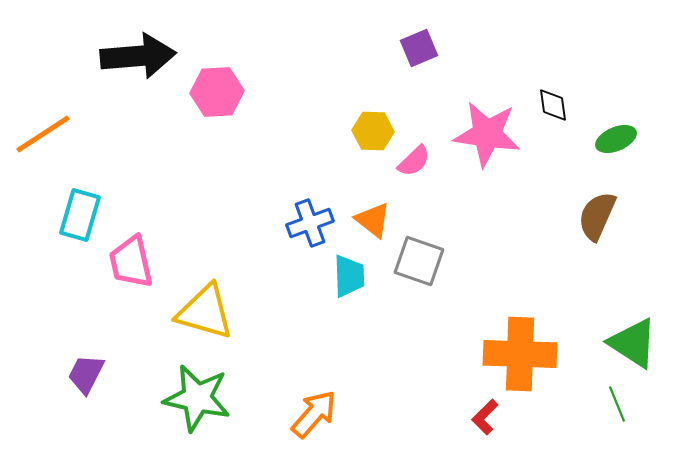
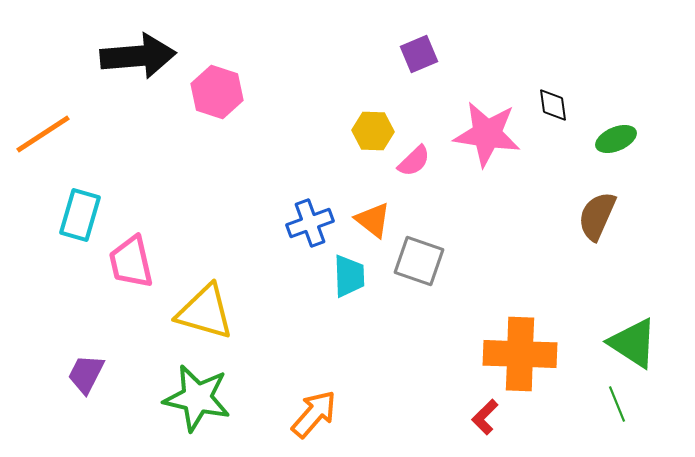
purple square: moved 6 px down
pink hexagon: rotated 21 degrees clockwise
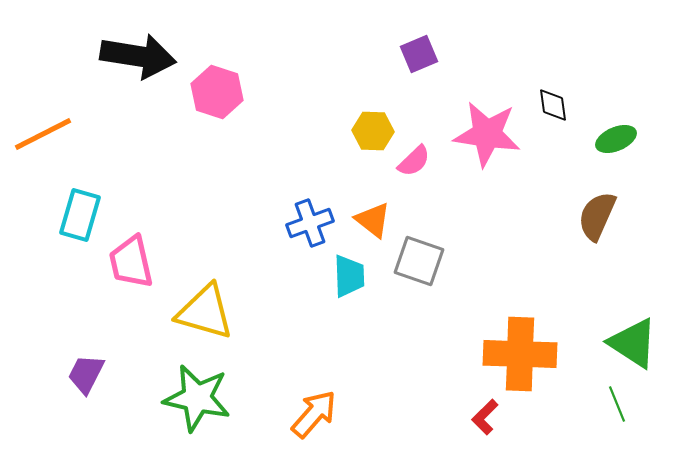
black arrow: rotated 14 degrees clockwise
orange line: rotated 6 degrees clockwise
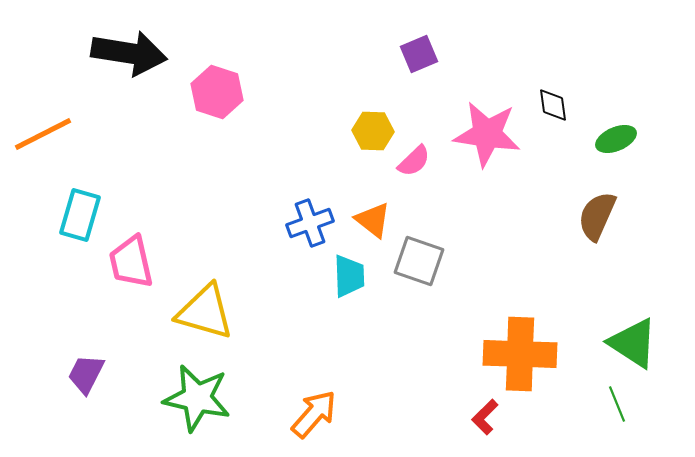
black arrow: moved 9 px left, 3 px up
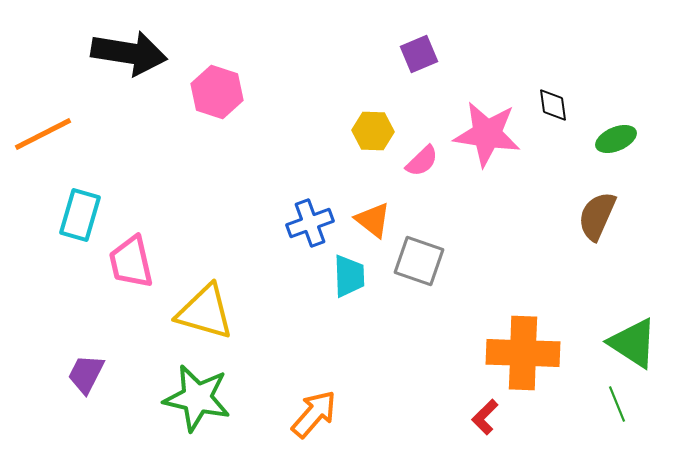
pink semicircle: moved 8 px right
orange cross: moved 3 px right, 1 px up
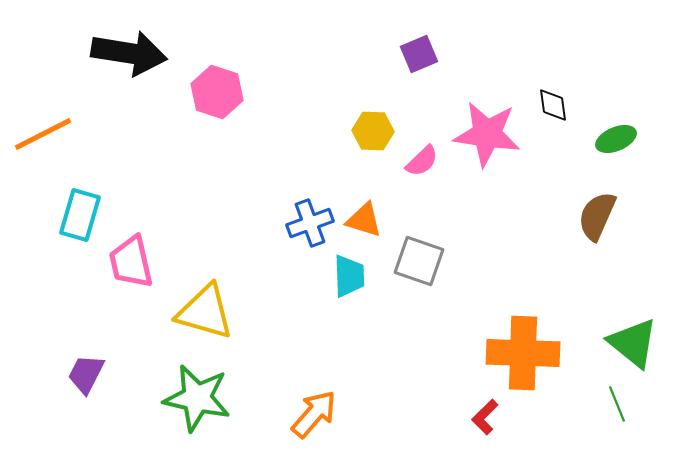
orange triangle: moved 9 px left; rotated 21 degrees counterclockwise
green triangle: rotated 6 degrees clockwise
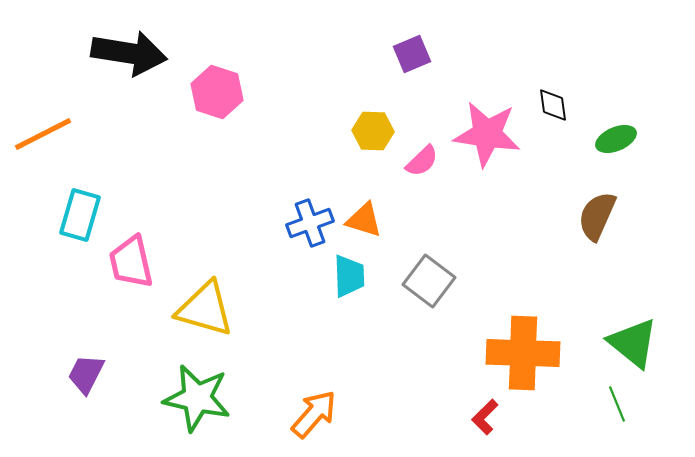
purple square: moved 7 px left
gray square: moved 10 px right, 20 px down; rotated 18 degrees clockwise
yellow triangle: moved 3 px up
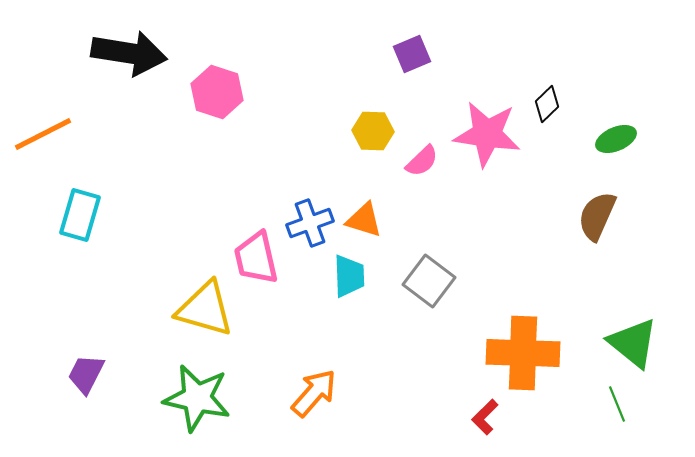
black diamond: moved 6 px left, 1 px up; rotated 54 degrees clockwise
pink trapezoid: moved 125 px right, 4 px up
orange arrow: moved 21 px up
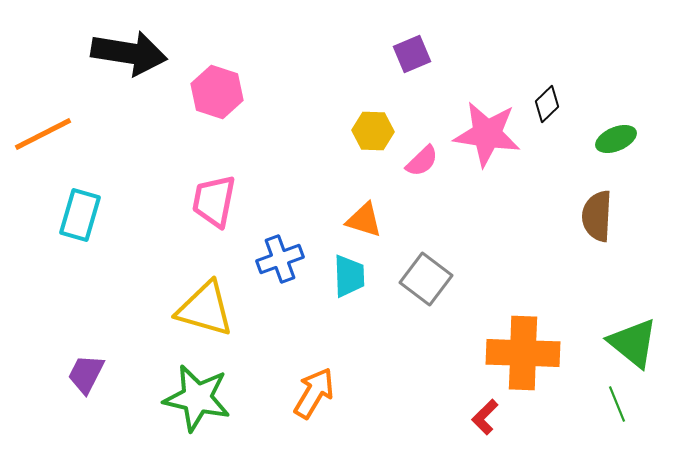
brown semicircle: rotated 21 degrees counterclockwise
blue cross: moved 30 px left, 36 px down
pink trapezoid: moved 42 px left, 57 px up; rotated 24 degrees clockwise
gray square: moved 3 px left, 2 px up
orange arrow: rotated 10 degrees counterclockwise
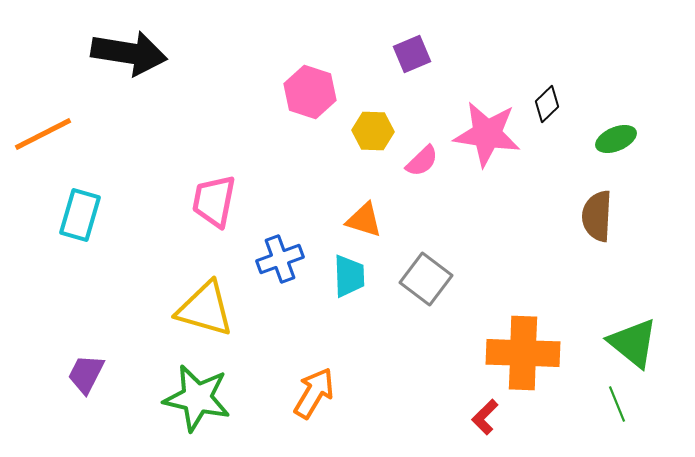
pink hexagon: moved 93 px right
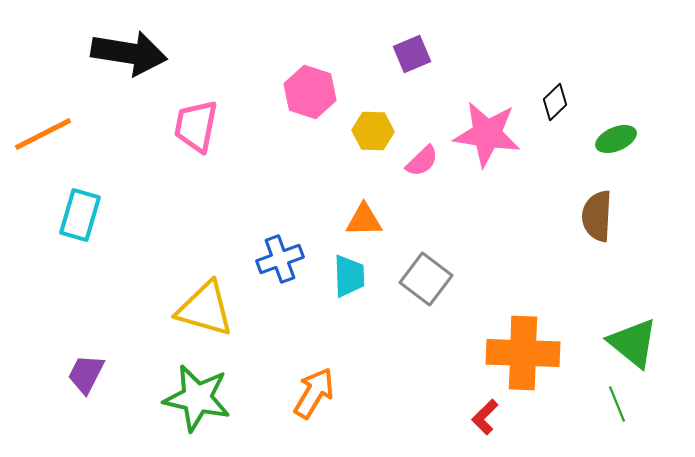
black diamond: moved 8 px right, 2 px up
pink trapezoid: moved 18 px left, 75 px up
orange triangle: rotated 18 degrees counterclockwise
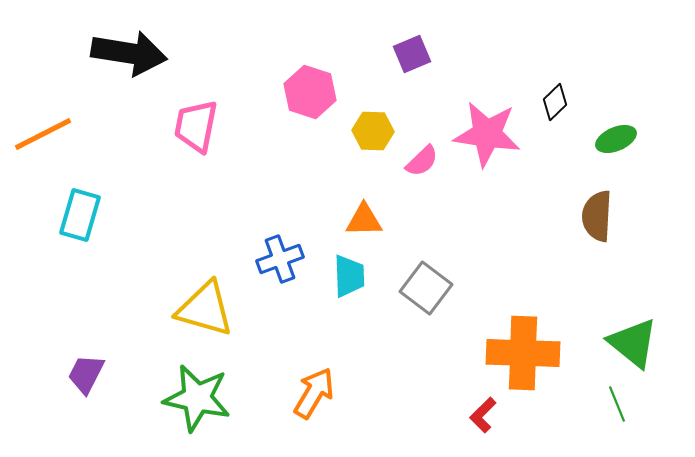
gray square: moved 9 px down
red L-shape: moved 2 px left, 2 px up
